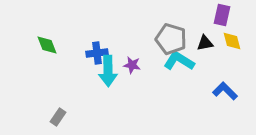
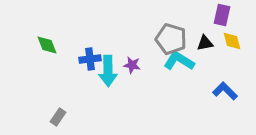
blue cross: moved 7 px left, 6 px down
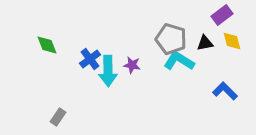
purple rectangle: rotated 40 degrees clockwise
blue cross: rotated 30 degrees counterclockwise
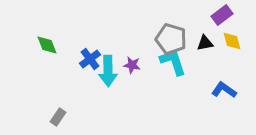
cyan L-shape: moved 6 px left, 1 px down; rotated 40 degrees clockwise
blue L-shape: moved 1 px left, 1 px up; rotated 10 degrees counterclockwise
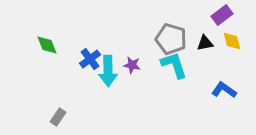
cyan L-shape: moved 1 px right, 3 px down
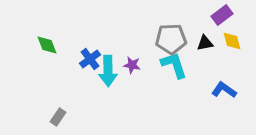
gray pentagon: rotated 20 degrees counterclockwise
